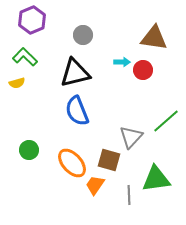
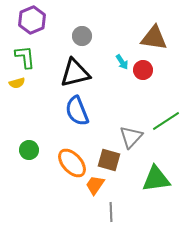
gray circle: moved 1 px left, 1 px down
green L-shape: rotated 40 degrees clockwise
cyan arrow: rotated 56 degrees clockwise
green line: rotated 8 degrees clockwise
gray line: moved 18 px left, 17 px down
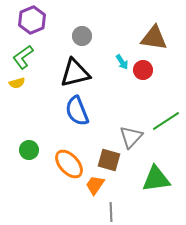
green L-shape: moved 2 px left; rotated 120 degrees counterclockwise
orange ellipse: moved 3 px left, 1 px down
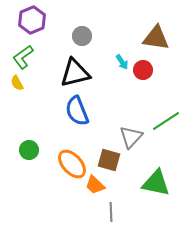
brown triangle: moved 2 px right
yellow semicircle: rotated 77 degrees clockwise
orange ellipse: moved 3 px right
green triangle: moved 4 px down; rotated 20 degrees clockwise
orange trapezoid: rotated 80 degrees counterclockwise
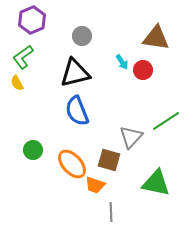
green circle: moved 4 px right
orange trapezoid: rotated 25 degrees counterclockwise
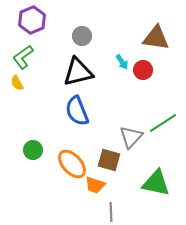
black triangle: moved 3 px right, 1 px up
green line: moved 3 px left, 2 px down
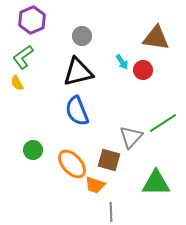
green triangle: rotated 12 degrees counterclockwise
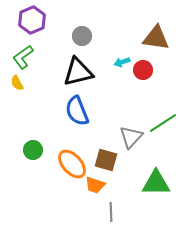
cyan arrow: rotated 105 degrees clockwise
brown square: moved 3 px left
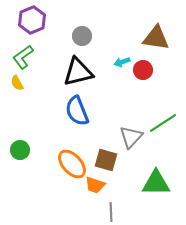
green circle: moved 13 px left
